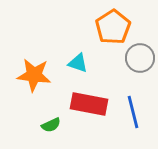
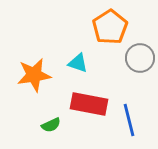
orange pentagon: moved 3 px left
orange star: rotated 16 degrees counterclockwise
blue line: moved 4 px left, 8 px down
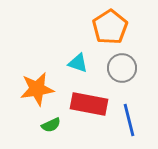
gray circle: moved 18 px left, 10 px down
orange star: moved 3 px right, 14 px down
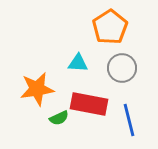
cyan triangle: rotated 15 degrees counterclockwise
green semicircle: moved 8 px right, 7 px up
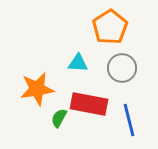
green semicircle: rotated 144 degrees clockwise
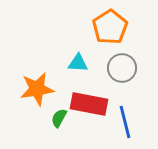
blue line: moved 4 px left, 2 px down
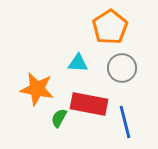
orange star: rotated 20 degrees clockwise
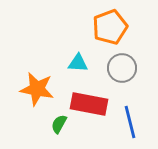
orange pentagon: rotated 12 degrees clockwise
green semicircle: moved 6 px down
blue line: moved 5 px right
